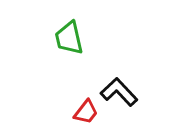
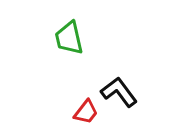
black L-shape: rotated 6 degrees clockwise
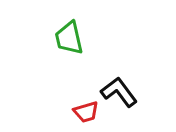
red trapezoid: rotated 36 degrees clockwise
